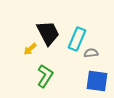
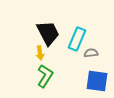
yellow arrow: moved 10 px right, 4 px down; rotated 56 degrees counterclockwise
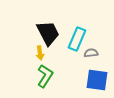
blue square: moved 1 px up
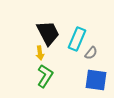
gray semicircle: rotated 136 degrees clockwise
blue square: moved 1 px left
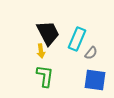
yellow arrow: moved 1 px right, 2 px up
green L-shape: rotated 25 degrees counterclockwise
blue square: moved 1 px left
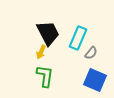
cyan rectangle: moved 1 px right, 1 px up
yellow arrow: moved 1 px down; rotated 32 degrees clockwise
blue square: rotated 15 degrees clockwise
